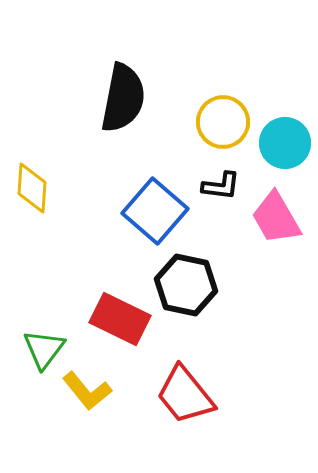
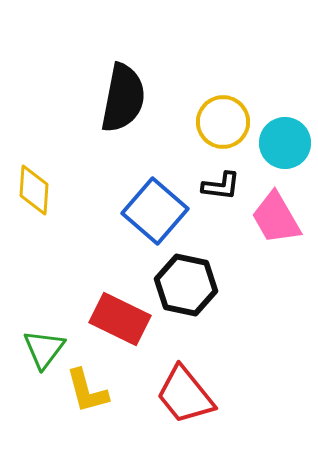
yellow diamond: moved 2 px right, 2 px down
yellow L-shape: rotated 24 degrees clockwise
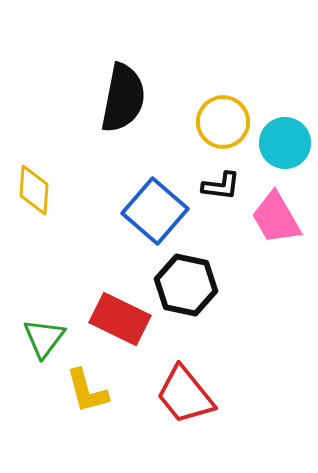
green triangle: moved 11 px up
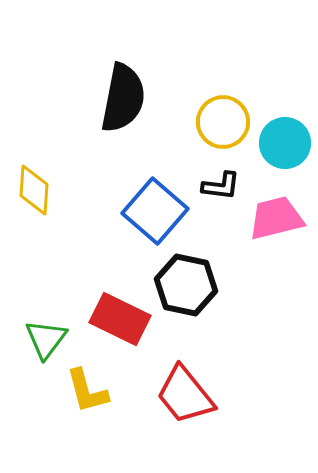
pink trapezoid: rotated 106 degrees clockwise
green triangle: moved 2 px right, 1 px down
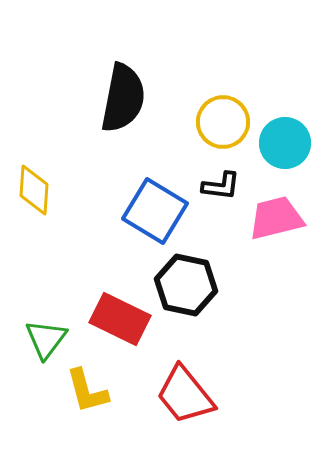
blue square: rotated 10 degrees counterclockwise
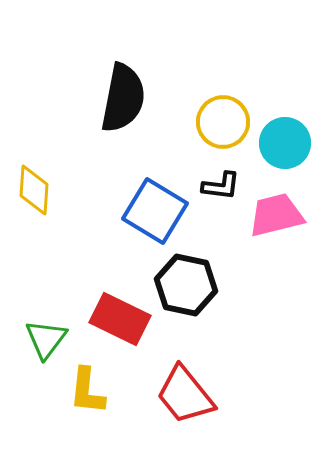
pink trapezoid: moved 3 px up
yellow L-shape: rotated 21 degrees clockwise
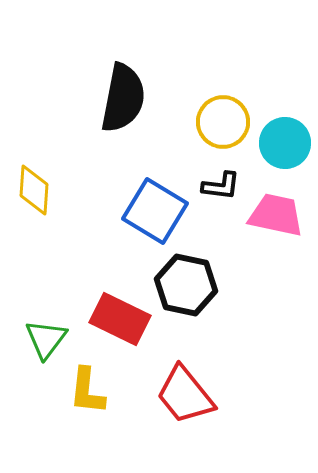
pink trapezoid: rotated 26 degrees clockwise
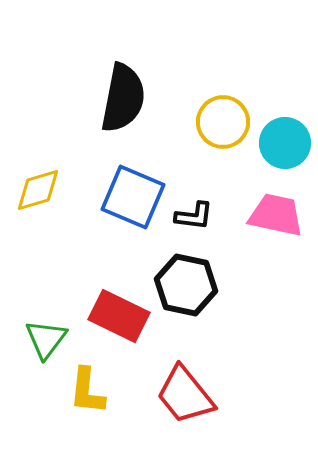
black L-shape: moved 27 px left, 30 px down
yellow diamond: moved 4 px right; rotated 69 degrees clockwise
blue square: moved 22 px left, 14 px up; rotated 8 degrees counterclockwise
red rectangle: moved 1 px left, 3 px up
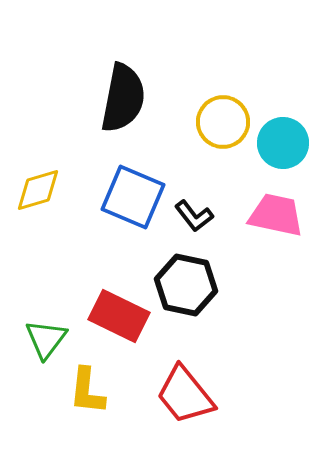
cyan circle: moved 2 px left
black L-shape: rotated 45 degrees clockwise
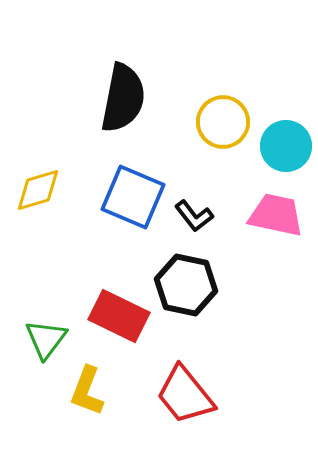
cyan circle: moved 3 px right, 3 px down
yellow L-shape: rotated 15 degrees clockwise
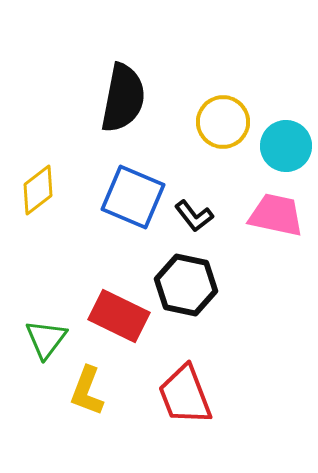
yellow diamond: rotated 21 degrees counterclockwise
red trapezoid: rotated 18 degrees clockwise
